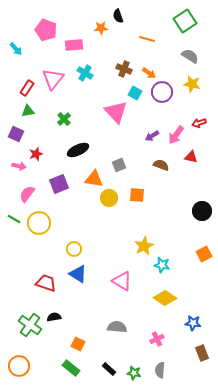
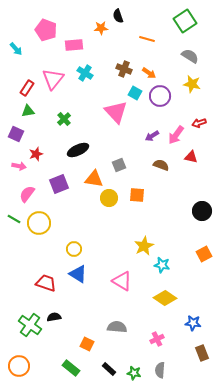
purple circle at (162, 92): moved 2 px left, 4 px down
orange square at (78, 344): moved 9 px right
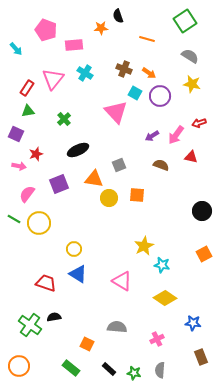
brown rectangle at (202, 353): moved 1 px left, 4 px down
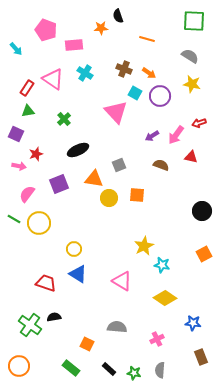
green square at (185, 21): moved 9 px right; rotated 35 degrees clockwise
pink triangle at (53, 79): rotated 35 degrees counterclockwise
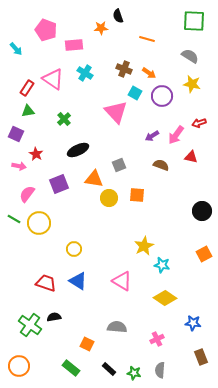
purple circle at (160, 96): moved 2 px right
red star at (36, 154): rotated 24 degrees counterclockwise
blue triangle at (78, 274): moved 7 px down
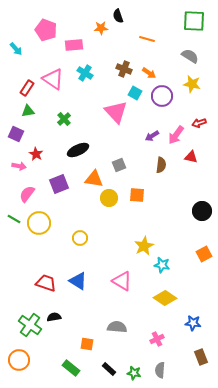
brown semicircle at (161, 165): rotated 77 degrees clockwise
yellow circle at (74, 249): moved 6 px right, 11 px up
orange square at (87, 344): rotated 16 degrees counterclockwise
orange circle at (19, 366): moved 6 px up
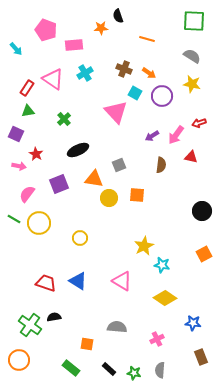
gray semicircle at (190, 56): moved 2 px right
cyan cross at (85, 73): rotated 28 degrees clockwise
